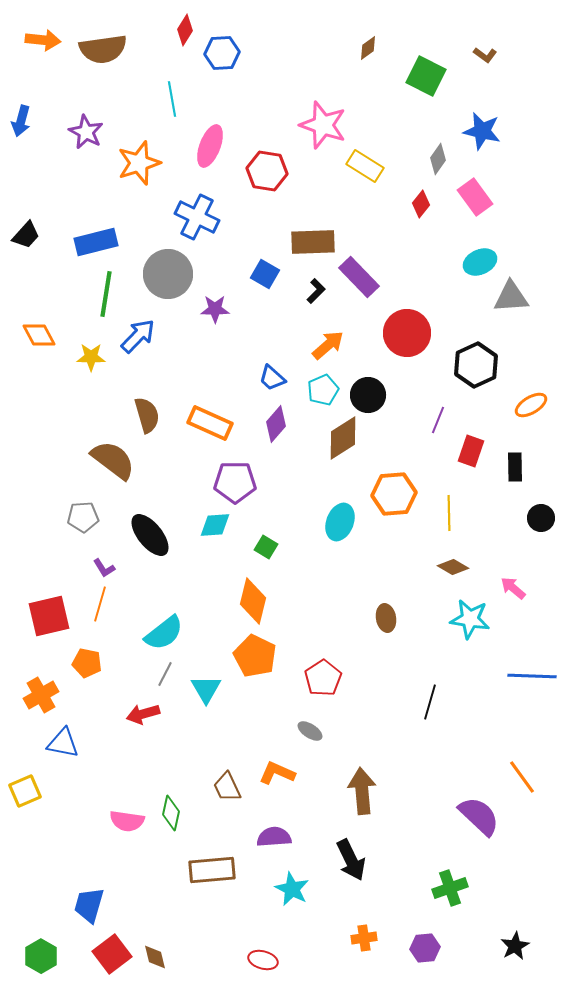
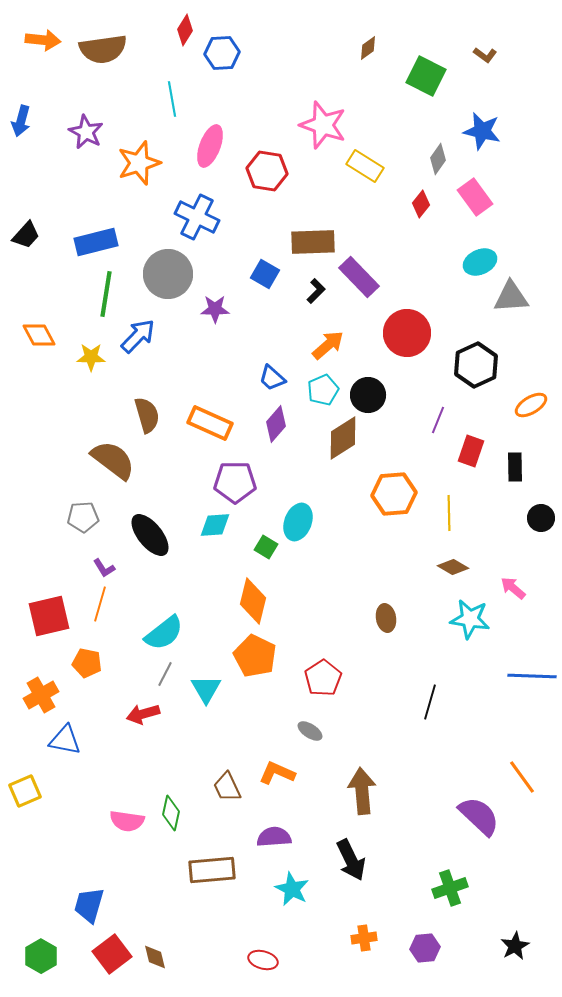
cyan ellipse at (340, 522): moved 42 px left
blue triangle at (63, 743): moved 2 px right, 3 px up
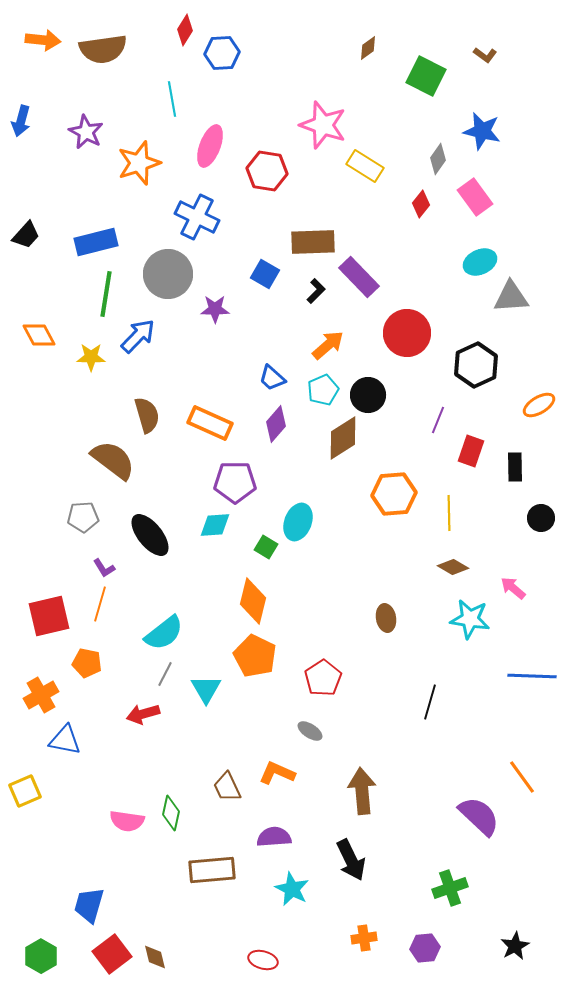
orange ellipse at (531, 405): moved 8 px right
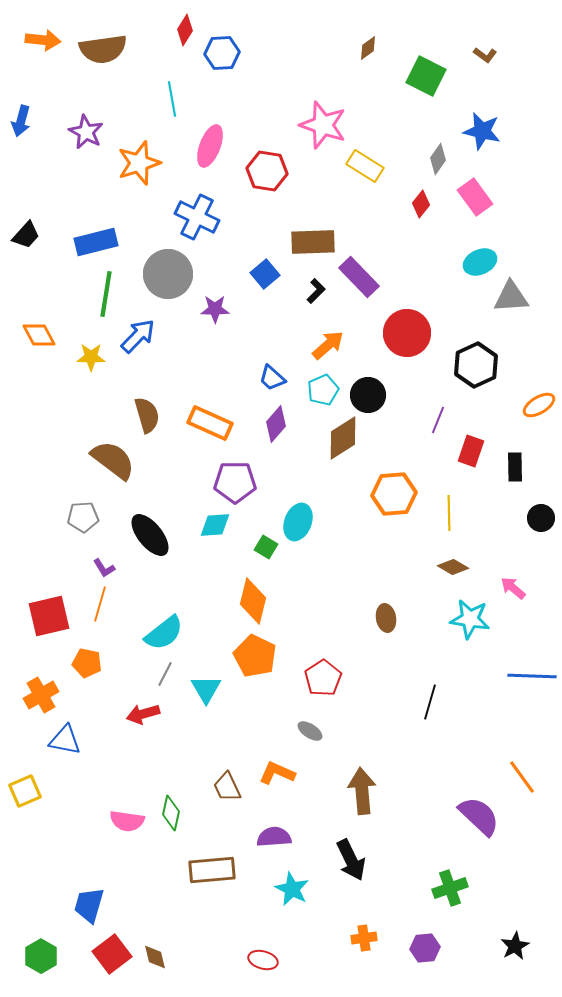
blue square at (265, 274): rotated 20 degrees clockwise
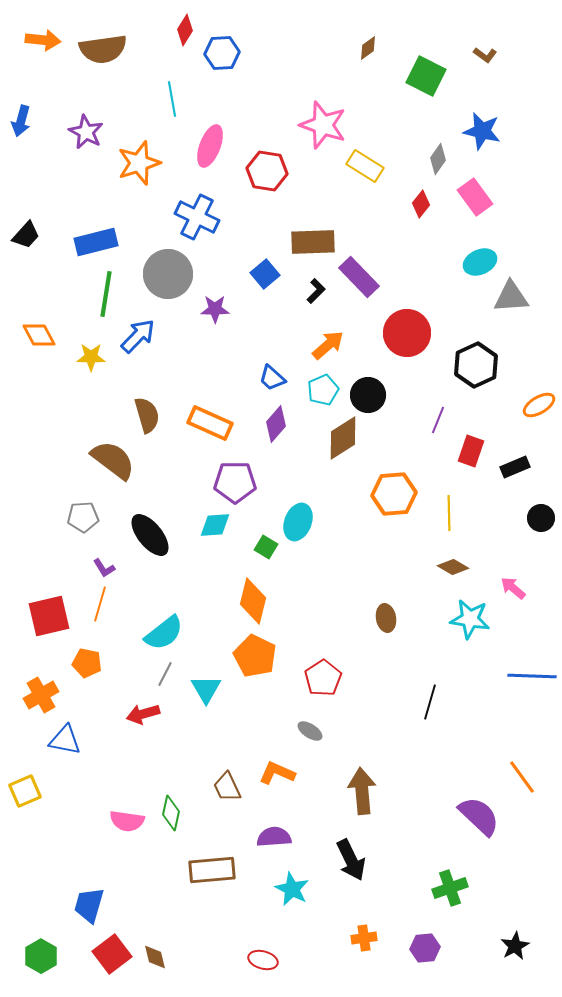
black rectangle at (515, 467): rotated 68 degrees clockwise
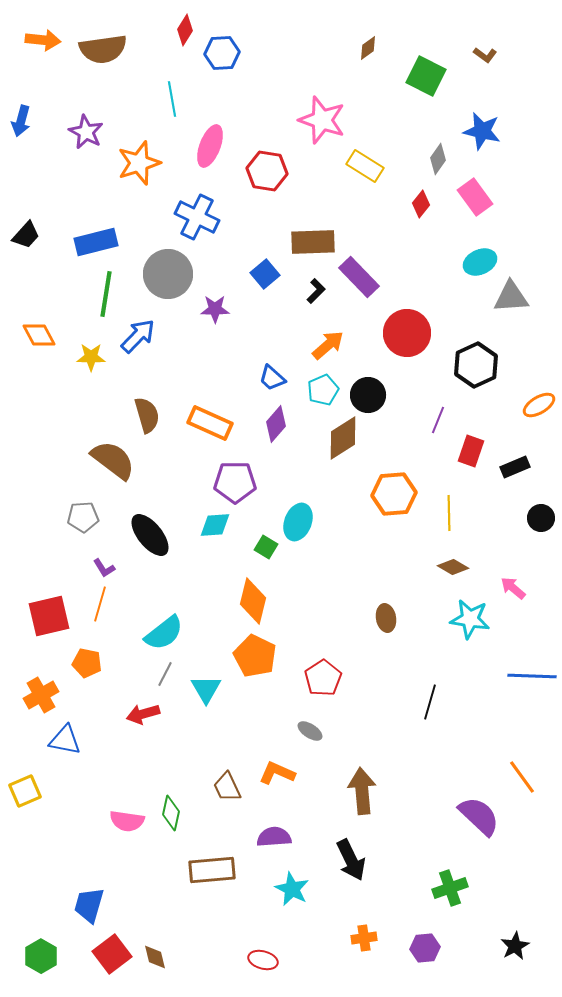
pink star at (323, 125): moved 1 px left, 5 px up
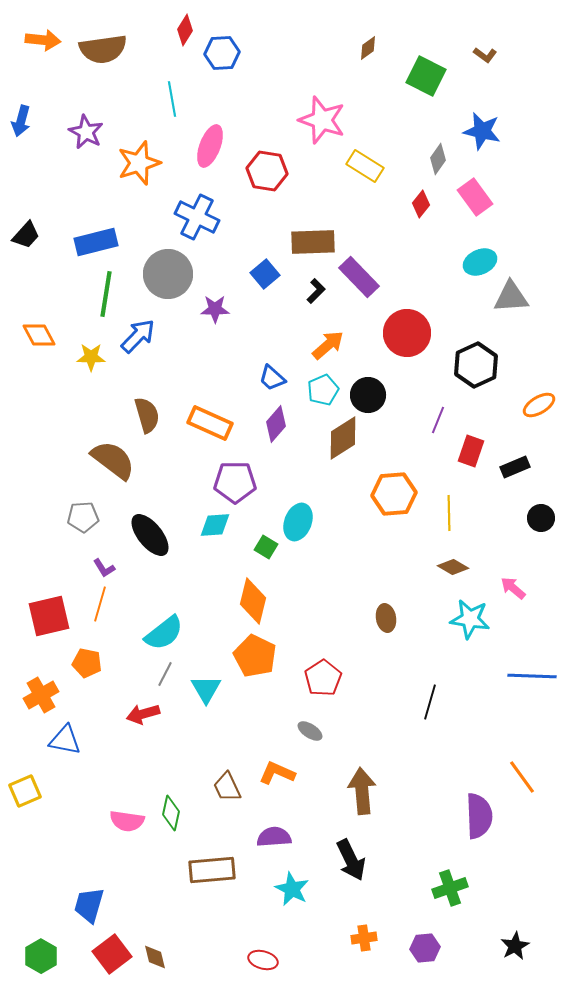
purple semicircle at (479, 816): rotated 45 degrees clockwise
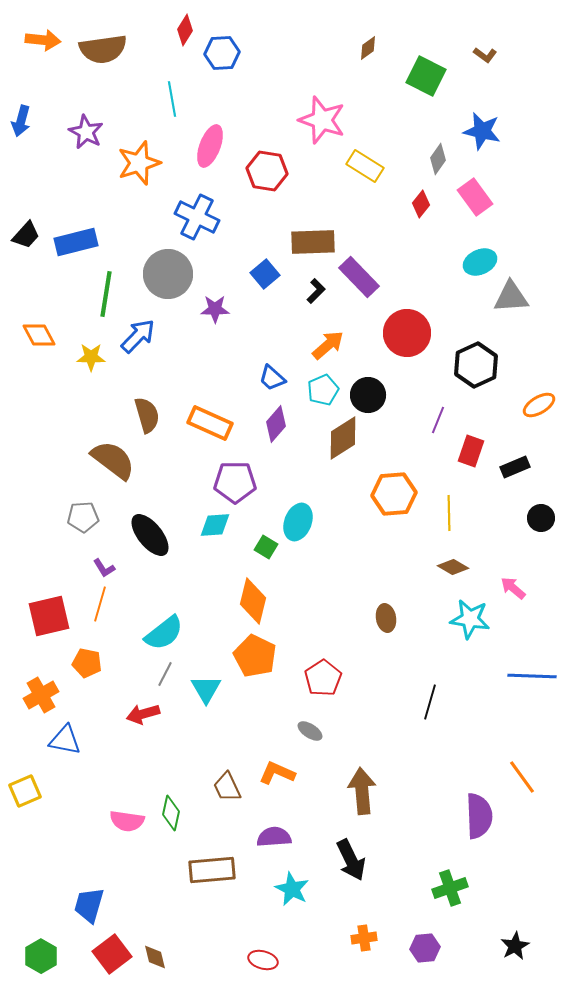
blue rectangle at (96, 242): moved 20 px left
